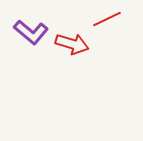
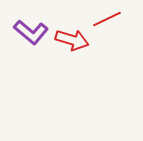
red arrow: moved 4 px up
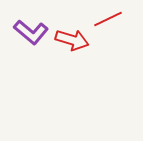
red line: moved 1 px right
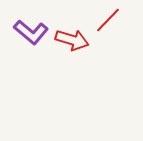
red line: moved 1 px down; rotated 20 degrees counterclockwise
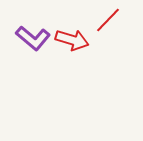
purple L-shape: moved 2 px right, 6 px down
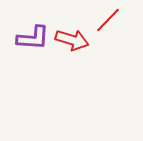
purple L-shape: rotated 36 degrees counterclockwise
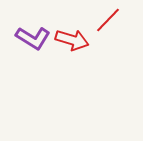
purple L-shape: rotated 28 degrees clockwise
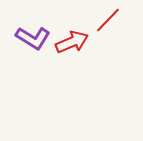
red arrow: moved 2 px down; rotated 40 degrees counterclockwise
